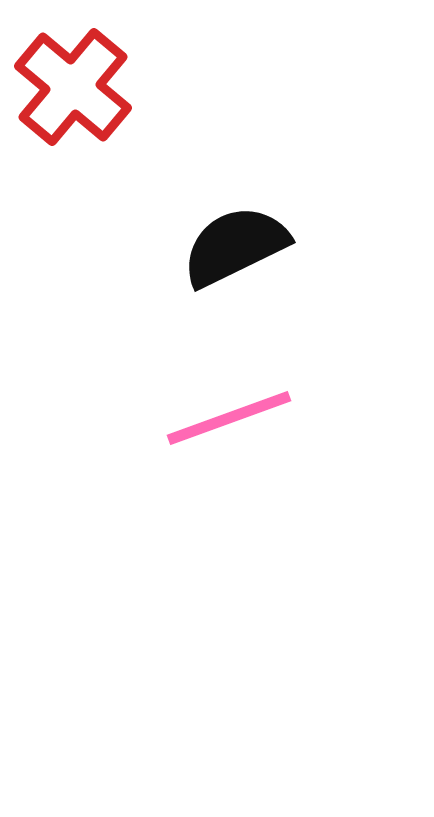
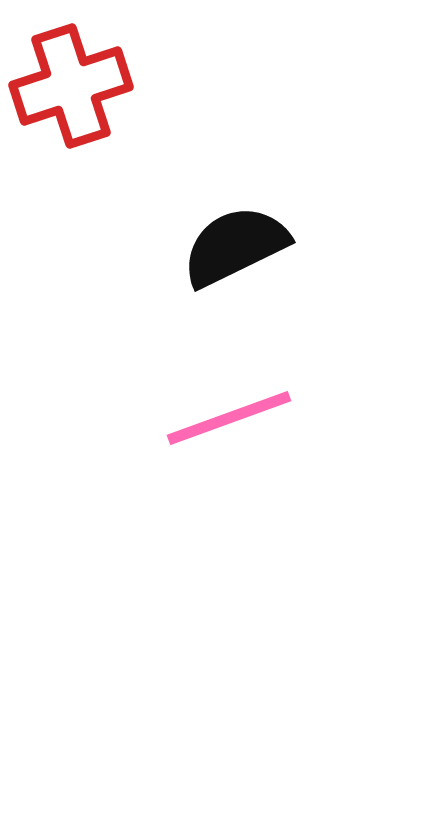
red cross: moved 2 px left, 1 px up; rotated 32 degrees clockwise
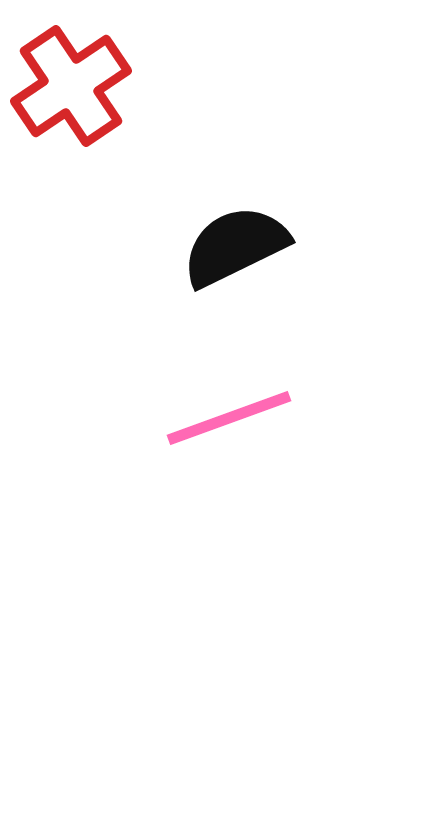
red cross: rotated 16 degrees counterclockwise
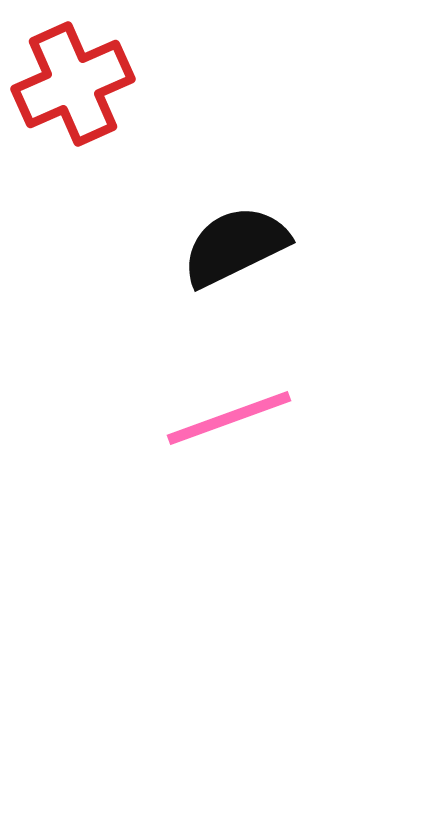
red cross: moved 2 px right, 2 px up; rotated 10 degrees clockwise
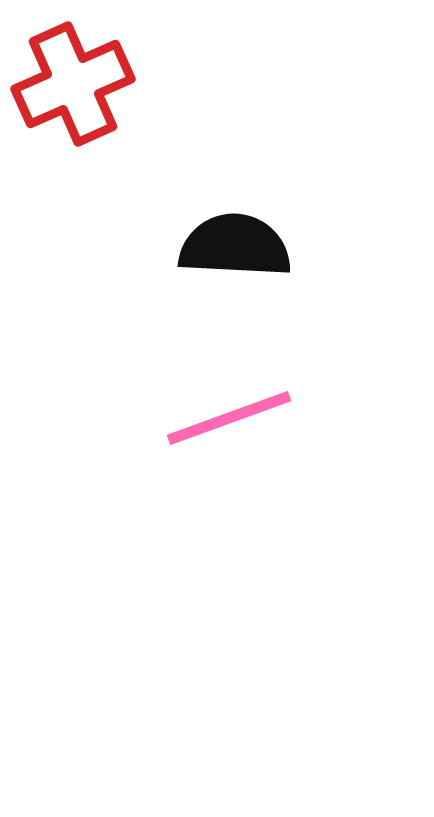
black semicircle: rotated 29 degrees clockwise
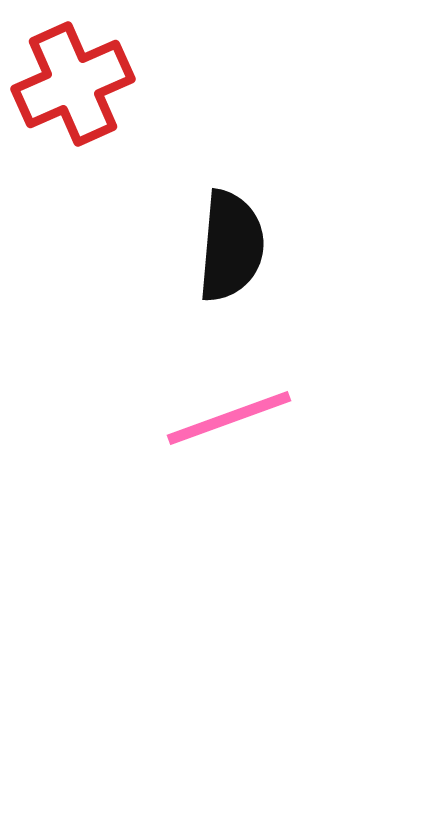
black semicircle: moved 4 px left; rotated 92 degrees clockwise
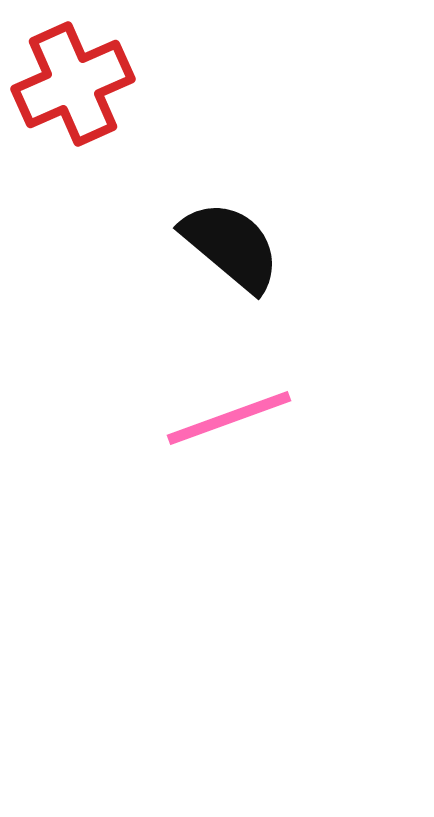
black semicircle: rotated 55 degrees counterclockwise
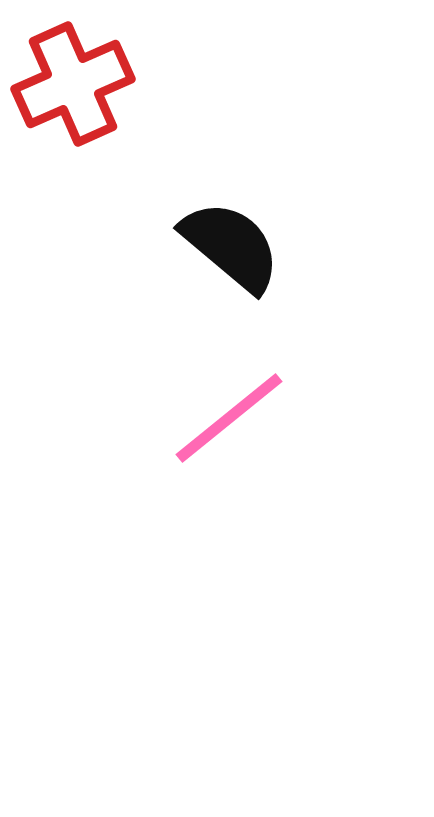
pink line: rotated 19 degrees counterclockwise
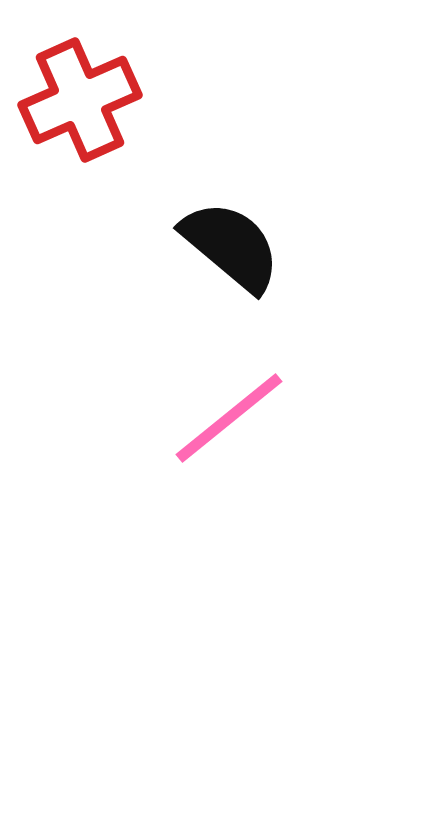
red cross: moved 7 px right, 16 px down
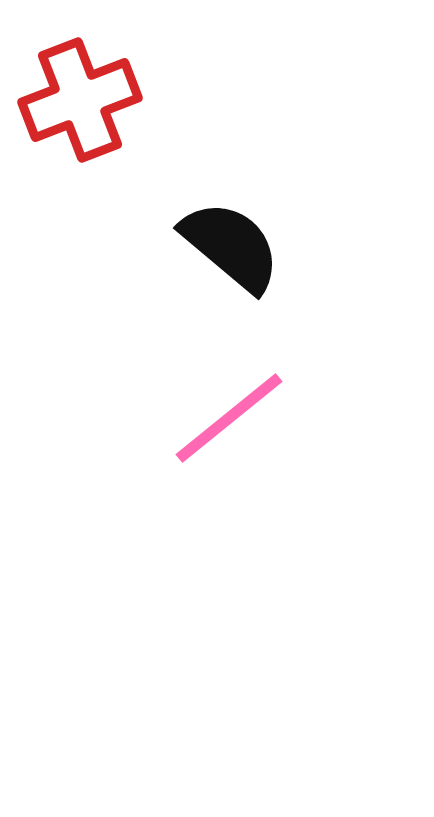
red cross: rotated 3 degrees clockwise
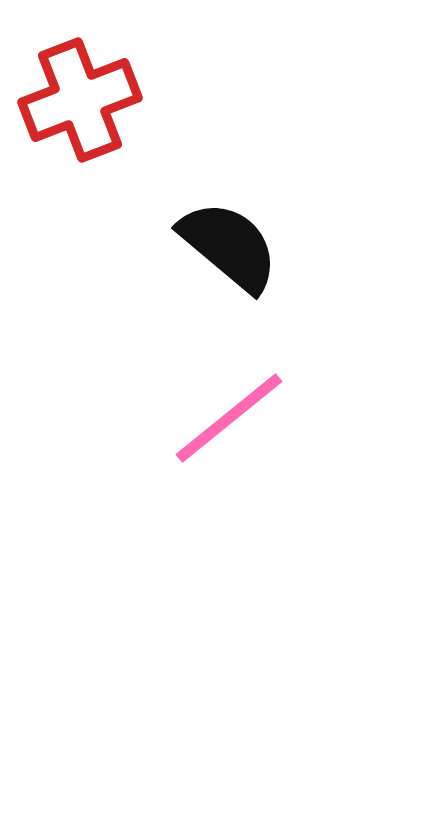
black semicircle: moved 2 px left
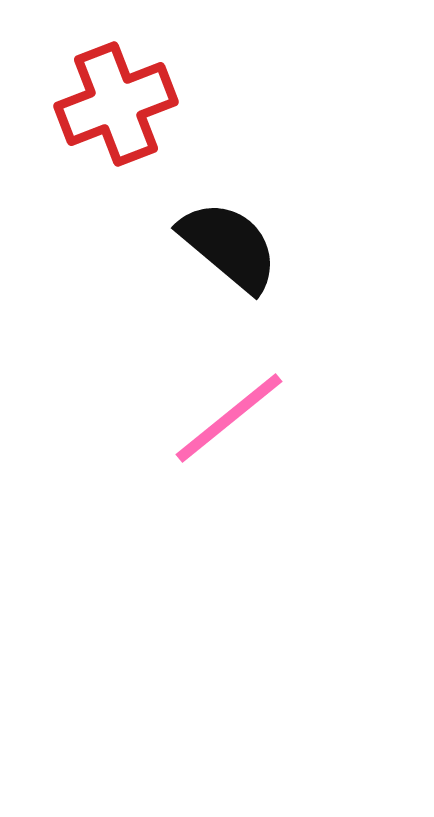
red cross: moved 36 px right, 4 px down
